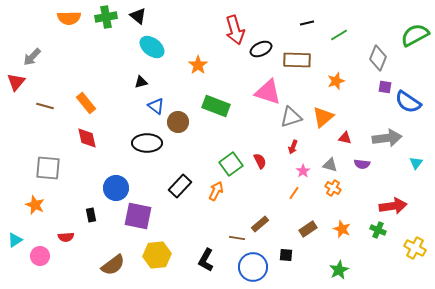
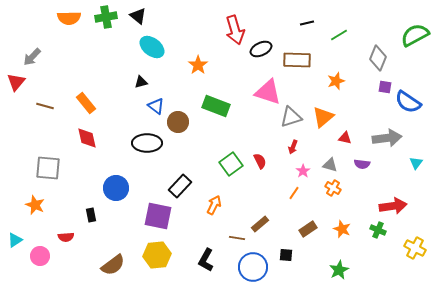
orange arrow at (216, 191): moved 2 px left, 14 px down
purple square at (138, 216): moved 20 px right
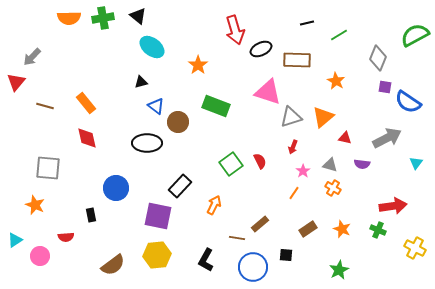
green cross at (106, 17): moved 3 px left, 1 px down
orange star at (336, 81): rotated 24 degrees counterclockwise
gray arrow at (387, 138): rotated 20 degrees counterclockwise
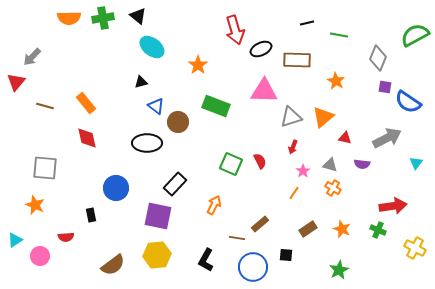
green line at (339, 35): rotated 42 degrees clockwise
pink triangle at (268, 92): moved 4 px left, 1 px up; rotated 16 degrees counterclockwise
green square at (231, 164): rotated 30 degrees counterclockwise
gray square at (48, 168): moved 3 px left
black rectangle at (180, 186): moved 5 px left, 2 px up
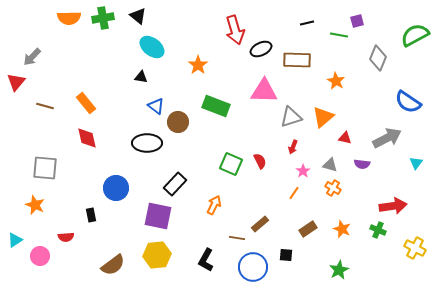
black triangle at (141, 82): moved 5 px up; rotated 24 degrees clockwise
purple square at (385, 87): moved 28 px left, 66 px up; rotated 24 degrees counterclockwise
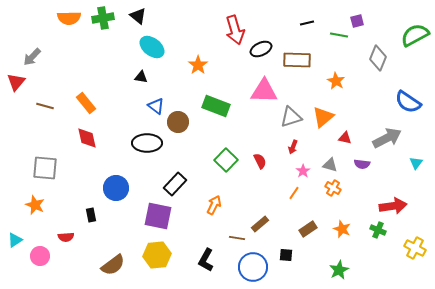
green square at (231, 164): moved 5 px left, 4 px up; rotated 20 degrees clockwise
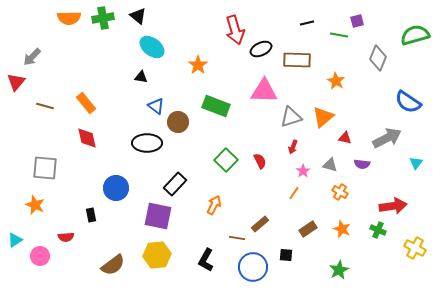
green semicircle at (415, 35): rotated 12 degrees clockwise
orange cross at (333, 188): moved 7 px right, 4 px down
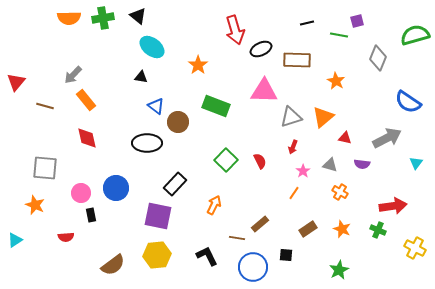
gray arrow at (32, 57): moved 41 px right, 18 px down
orange rectangle at (86, 103): moved 3 px up
pink circle at (40, 256): moved 41 px right, 63 px up
black L-shape at (206, 260): moved 1 px right, 4 px up; rotated 125 degrees clockwise
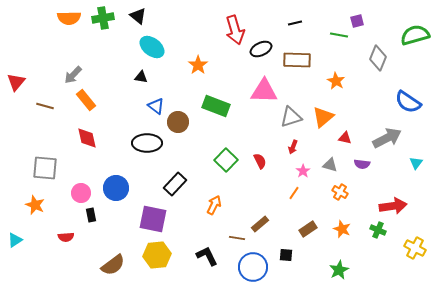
black line at (307, 23): moved 12 px left
purple square at (158, 216): moved 5 px left, 3 px down
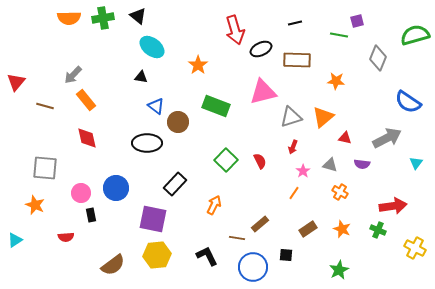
orange star at (336, 81): rotated 24 degrees counterclockwise
pink triangle at (264, 91): moved 1 px left, 1 px down; rotated 16 degrees counterclockwise
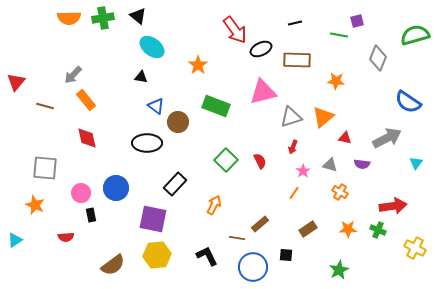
red arrow at (235, 30): rotated 20 degrees counterclockwise
orange star at (342, 229): moved 6 px right; rotated 24 degrees counterclockwise
